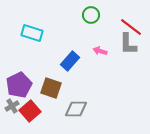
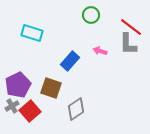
purple pentagon: moved 1 px left
gray diamond: rotated 35 degrees counterclockwise
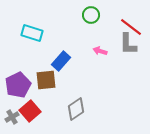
blue rectangle: moved 9 px left
brown square: moved 5 px left, 8 px up; rotated 25 degrees counterclockwise
gray cross: moved 11 px down
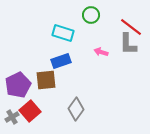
cyan rectangle: moved 31 px right
pink arrow: moved 1 px right, 1 px down
blue rectangle: rotated 30 degrees clockwise
gray diamond: rotated 20 degrees counterclockwise
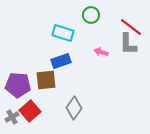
purple pentagon: rotated 30 degrees clockwise
gray diamond: moved 2 px left, 1 px up
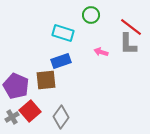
purple pentagon: moved 2 px left, 1 px down; rotated 20 degrees clockwise
gray diamond: moved 13 px left, 9 px down
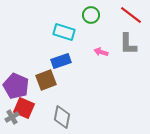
red line: moved 12 px up
cyan rectangle: moved 1 px right, 1 px up
brown square: rotated 15 degrees counterclockwise
red square: moved 6 px left, 3 px up; rotated 25 degrees counterclockwise
gray diamond: moved 1 px right; rotated 25 degrees counterclockwise
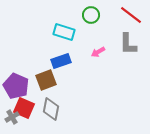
pink arrow: moved 3 px left; rotated 48 degrees counterclockwise
gray diamond: moved 11 px left, 8 px up
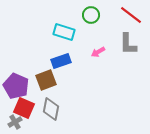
gray cross: moved 3 px right, 5 px down
